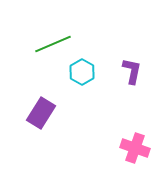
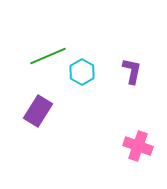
green line: moved 5 px left, 12 px down
purple rectangle: moved 3 px left, 2 px up
pink cross: moved 3 px right, 2 px up
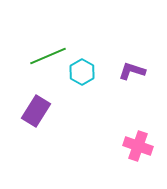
purple L-shape: rotated 84 degrees counterclockwise
purple rectangle: moved 2 px left
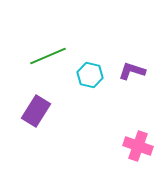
cyan hexagon: moved 8 px right, 3 px down; rotated 15 degrees counterclockwise
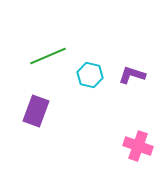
purple L-shape: moved 4 px down
purple rectangle: rotated 12 degrees counterclockwise
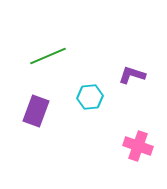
cyan hexagon: moved 22 px down; rotated 20 degrees counterclockwise
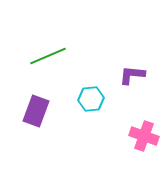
purple L-shape: rotated 12 degrees counterclockwise
cyan hexagon: moved 1 px right, 2 px down
pink cross: moved 6 px right, 10 px up
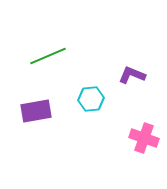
purple L-shape: rotated 16 degrees clockwise
purple rectangle: rotated 60 degrees clockwise
pink cross: moved 2 px down
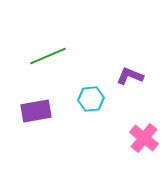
purple L-shape: moved 2 px left, 1 px down
pink cross: rotated 20 degrees clockwise
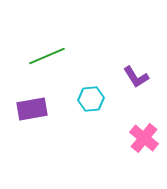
green line: moved 1 px left
purple L-shape: moved 6 px right, 1 px down; rotated 144 degrees counterclockwise
purple rectangle: moved 4 px left, 2 px up
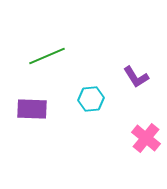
purple rectangle: rotated 12 degrees clockwise
pink cross: moved 2 px right
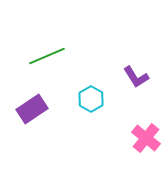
cyan hexagon: rotated 25 degrees counterclockwise
purple rectangle: rotated 36 degrees counterclockwise
